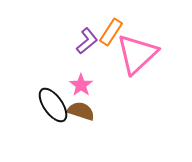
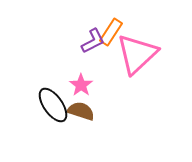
purple L-shape: moved 6 px right; rotated 12 degrees clockwise
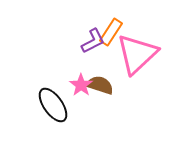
brown semicircle: moved 19 px right, 26 px up
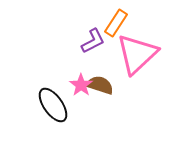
orange rectangle: moved 5 px right, 9 px up
